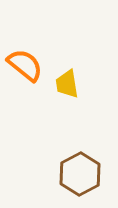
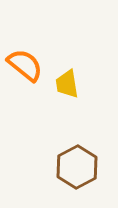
brown hexagon: moved 3 px left, 7 px up
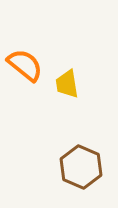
brown hexagon: moved 4 px right; rotated 9 degrees counterclockwise
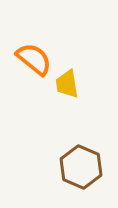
orange semicircle: moved 9 px right, 6 px up
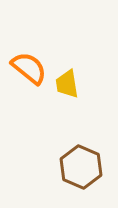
orange semicircle: moved 5 px left, 9 px down
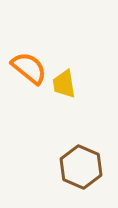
yellow trapezoid: moved 3 px left
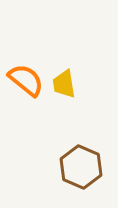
orange semicircle: moved 3 px left, 12 px down
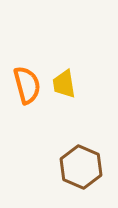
orange semicircle: moved 1 px right, 5 px down; rotated 36 degrees clockwise
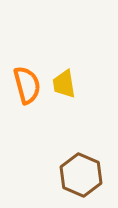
brown hexagon: moved 8 px down
